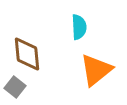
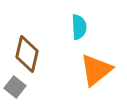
brown diamond: rotated 18 degrees clockwise
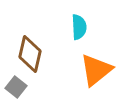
brown diamond: moved 3 px right
gray square: moved 1 px right
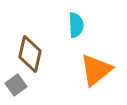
cyan semicircle: moved 3 px left, 2 px up
gray square: moved 2 px up; rotated 15 degrees clockwise
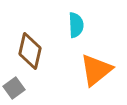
brown diamond: moved 3 px up
gray square: moved 2 px left, 3 px down
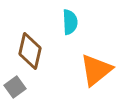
cyan semicircle: moved 6 px left, 3 px up
gray square: moved 1 px right, 1 px up
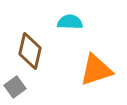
cyan semicircle: rotated 85 degrees counterclockwise
orange triangle: rotated 21 degrees clockwise
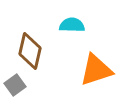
cyan semicircle: moved 2 px right, 3 px down
gray square: moved 2 px up
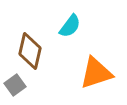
cyan semicircle: moved 2 px left, 1 px down; rotated 125 degrees clockwise
orange triangle: moved 3 px down
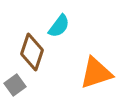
cyan semicircle: moved 11 px left
brown diamond: moved 2 px right, 1 px down; rotated 6 degrees clockwise
